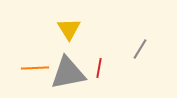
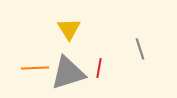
gray line: rotated 50 degrees counterclockwise
gray triangle: rotated 6 degrees counterclockwise
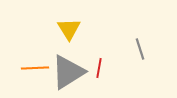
gray triangle: moved 1 px up; rotated 15 degrees counterclockwise
